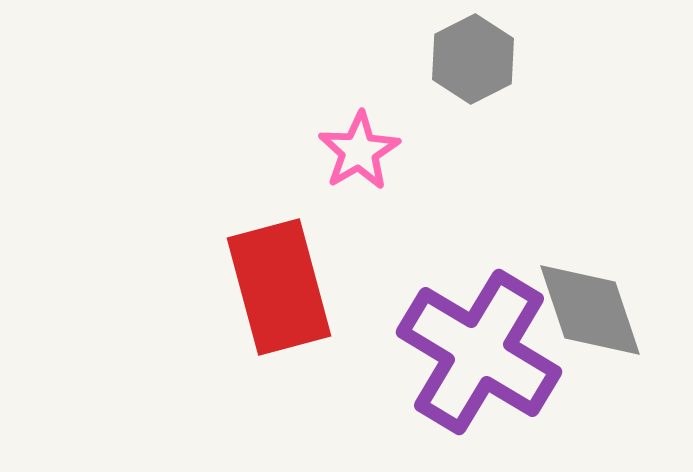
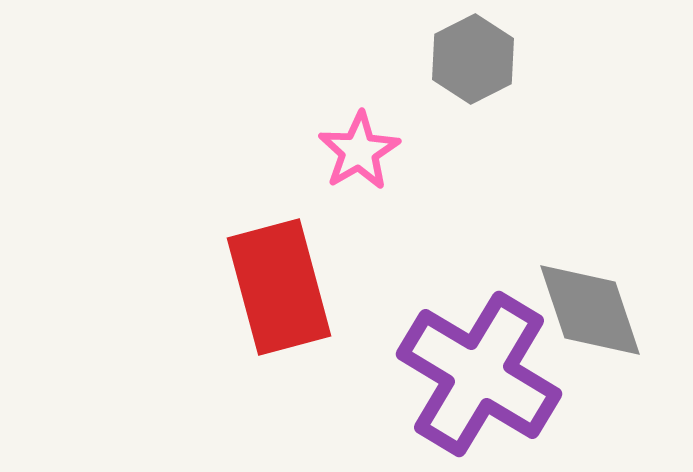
purple cross: moved 22 px down
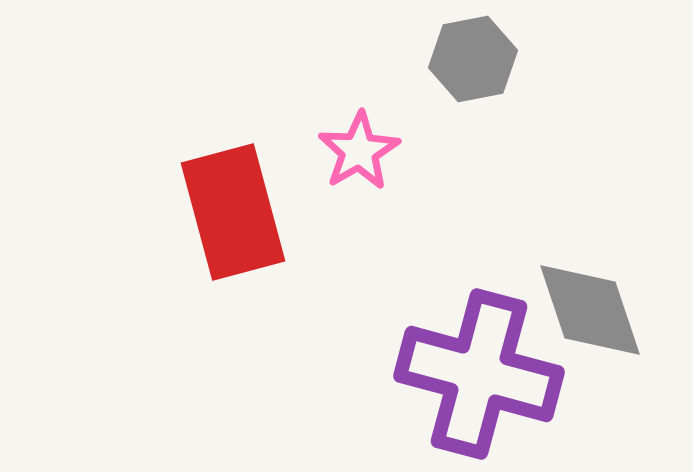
gray hexagon: rotated 16 degrees clockwise
red rectangle: moved 46 px left, 75 px up
purple cross: rotated 16 degrees counterclockwise
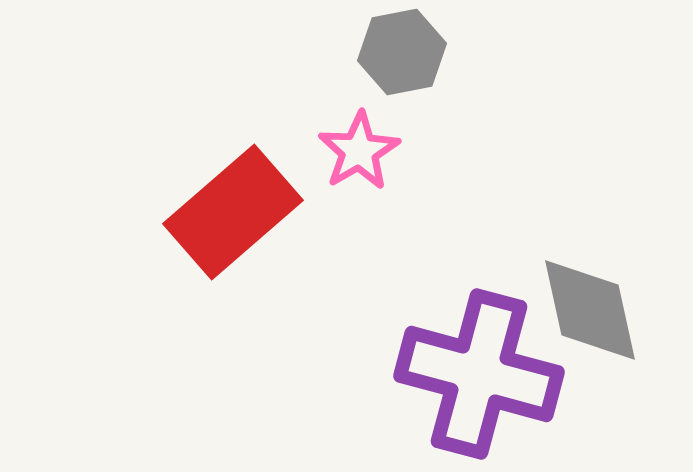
gray hexagon: moved 71 px left, 7 px up
red rectangle: rotated 64 degrees clockwise
gray diamond: rotated 6 degrees clockwise
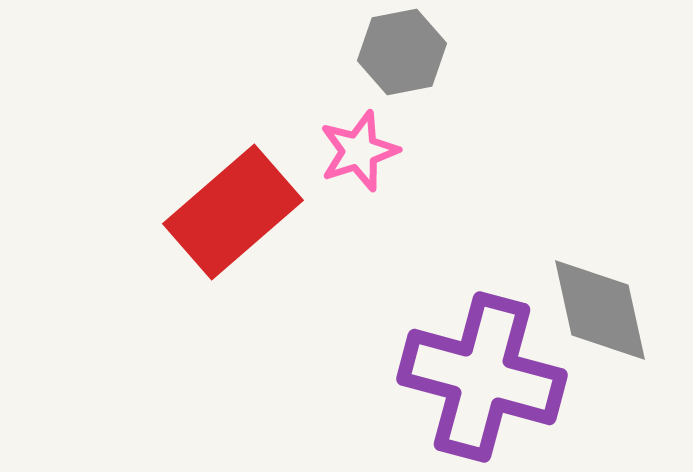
pink star: rotated 12 degrees clockwise
gray diamond: moved 10 px right
purple cross: moved 3 px right, 3 px down
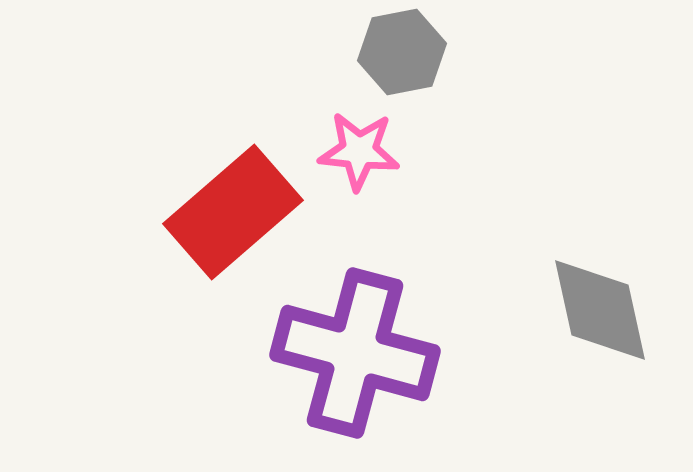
pink star: rotated 24 degrees clockwise
purple cross: moved 127 px left, 24 px up
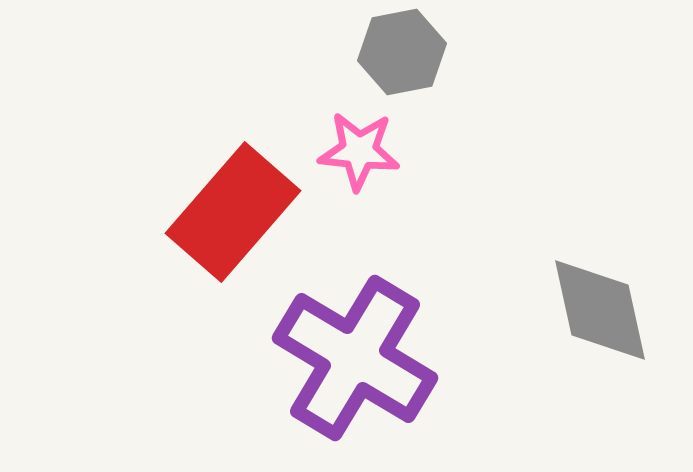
red rectangle: rotated 8 degrees counterclockwise
purple cross: moved 5 px down; rotated 16 degrees clockwise
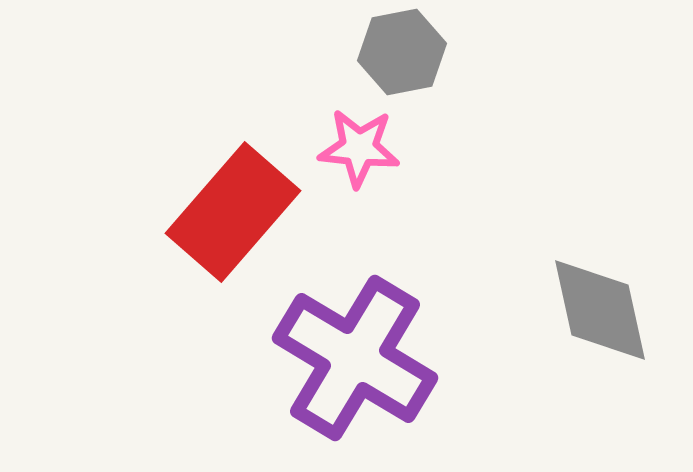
pink star: moved 3 px up
